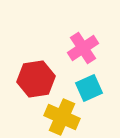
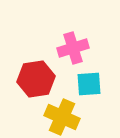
pink cross: moved 10 px left; rotated 16 degrees clockwise
cyan square: moved 4 px up; rotated 20 degrees clockwise
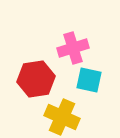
cyan square: moved 4 px up; rotated 16 degrees clockwise
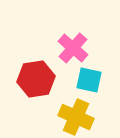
pink cross: rotated 32 degrees counterclockwise
yellow cross: moved 14 px right
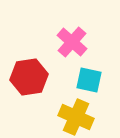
pink cross: moved 1 px left, 6 px up
red hexagon: moved 7 px left, 2 px up
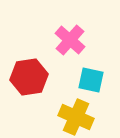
pink cross: moved 2 px left, 2 px up
cyan square: moved 2 px right
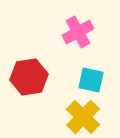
pink cross: moved 8 px right, 8 px up; rotated 20 degrees clockwise
yellow cross: moved 7 px right; rotated 20 degrees clockwise
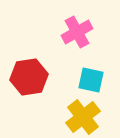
pink cross: moved 1 px left
yellow cross: rotated 8 degrees clockwise
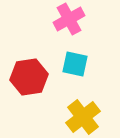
pink cross: moved 8 px left, 13 px up
cyan square: moved 16 px left, 16 px up
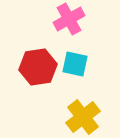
red hexagon: moved 9 px right, 10 px up
